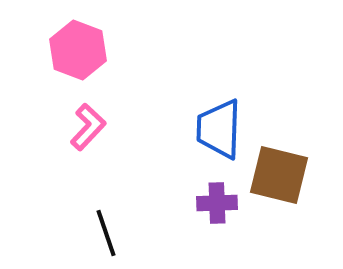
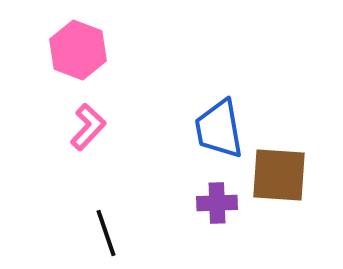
blue trapezoid: rotated 12 degrees counterclockwise
brown square: rotated 10 degrees counterclockwise
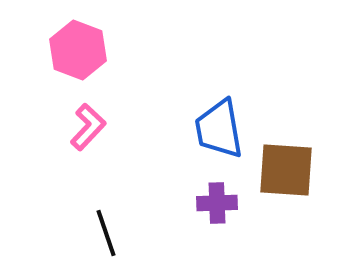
brown square: moved 7 px right, 5 px up
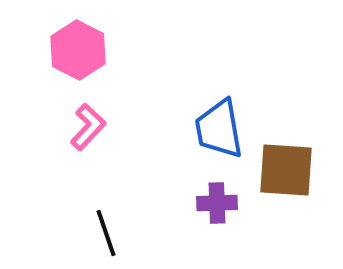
pink hexagon: rotated 6 degrees clockwise
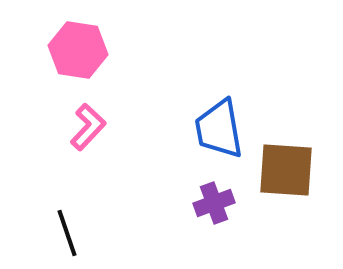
pink hexagon: rotated 18 degrees counterclockwise
purple cross: moved 3 px left; rotated 18 degrees counterclockwise
black line: moved 39 px left
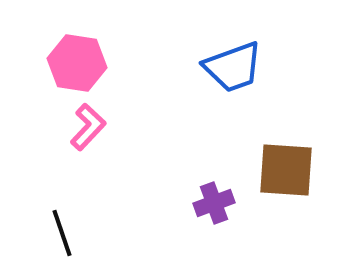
pink hexagon: moved 1 px left, 13 px down
blue trapezoid: moved 14 px right, 62 px up; rotated 100 degrees counterclockwise
black line: moved 5 px left
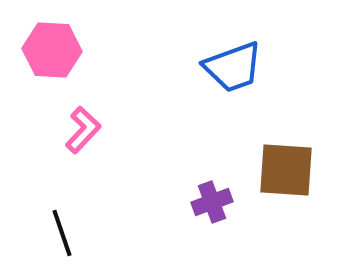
pink hexagon: moved 25 px left, 13 px up; rotated 6 degrees counterclockwise
pink L-shape: moved 5 px left, 3 px down
purple cross: moved 2 px left, 1 px up
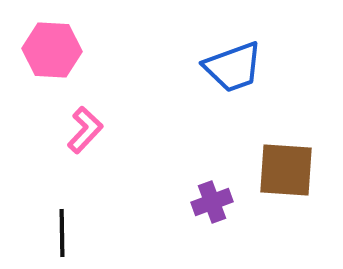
pink L-shape: moved 2 px right
black line: rotated 18 degrees clockwise
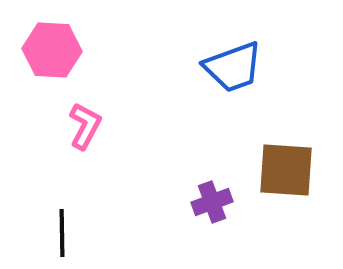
pink L-shape: moved 4 px up; rotated 15 degrees counterclockwise
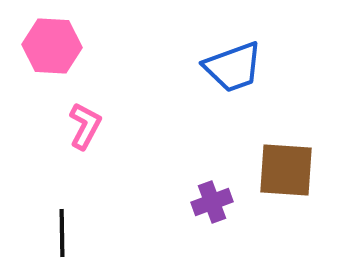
pink hexagon: moved 4 px up
